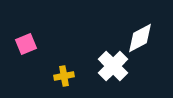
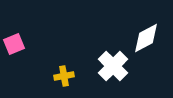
white diamond: moved 6 px right
pink square: moved 12 px left
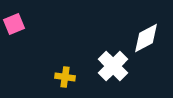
pink square: moved 20 px up
yellow cross: moved 1 px right, 1 px down; rotated 18 degrees clockwise
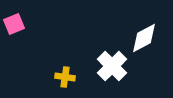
white diamond: moved 2 px left
white cross: moved 1 px left
